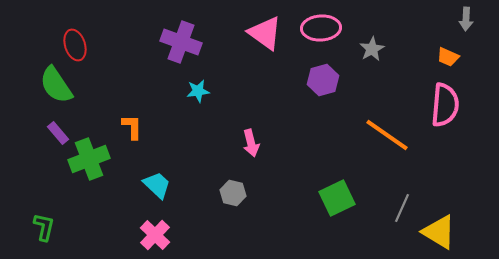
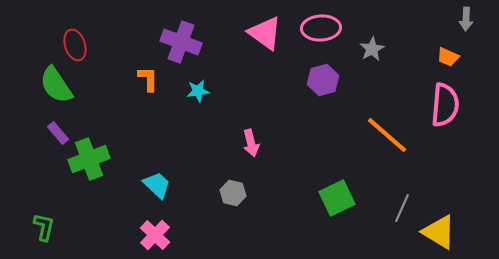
orange L-shape: moved 16 px right, 48 px up
orange line: rotated 6 degrees clockwise
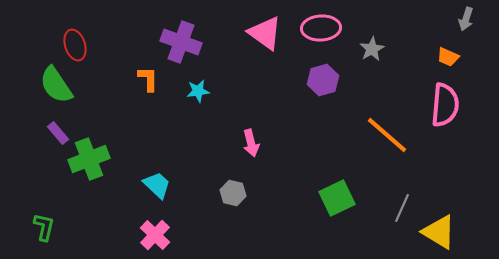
gray arrow: rotated 15 degrees clockwise
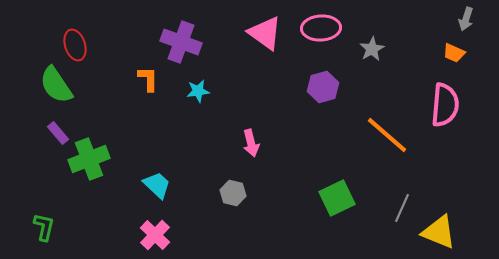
orange trapezoid: moved 6 px right, 4 px up
purple hexagon: moved 7 px down
yellow triangle: rotated 9 degrees counterclockwise
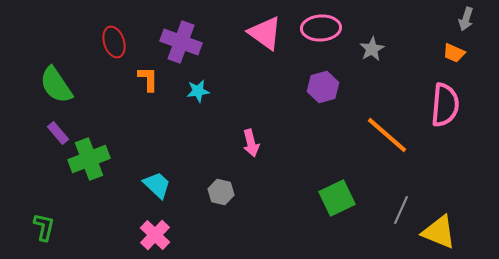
red ellipse: moved 39 px right, 3 px up
gray hexagon: moved 12 px left, 1 px up
gray line: moved 1 px left, 2 px down
